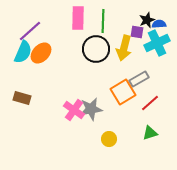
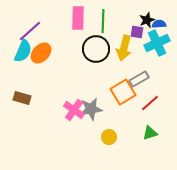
cyan semicircle: moved 1 px up
yellow circle: moved 2 px up
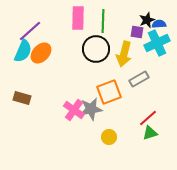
yellow arrow: moved 6 px down
orange square: moved 14 px left; rotated 10 degrees clockwise
red line: moved 2 px left, 15 px down
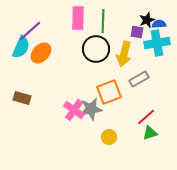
cyan cross: rotated 15 degrees clockwise
cyan semicircle: moved 2 px left, 4 px up
red line: moved 2 px left, 1 px up
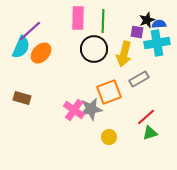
black circle: moved 2 px left
